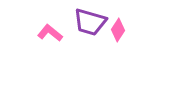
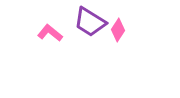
purple trapezoid: rotated 16 degrees clockwise
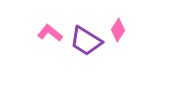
purple trapezoid: moved 4 px left, 19 px down
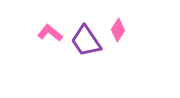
purple trapezoid: rotated 24 degrees clockwise
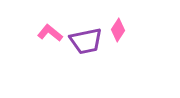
purple trapezoid: rotated 68 degrees counterclockwise
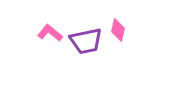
pink diamond: rotated 20 degrees counterclockwise
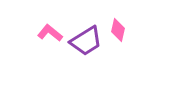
purple trapezoid: rotated 20 degrees counterclockwise
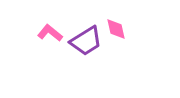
pink diamond: moved 2 px left, 1 px up; rotated 25 degrees counterclockwise
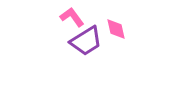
pink L-shape: moved 22 px right, 16 px up; rotated 15 degrees clockwise
